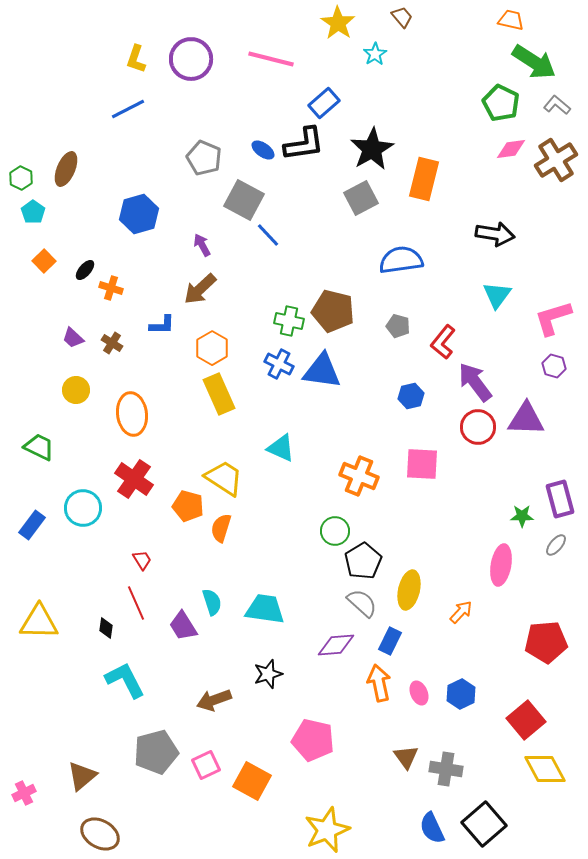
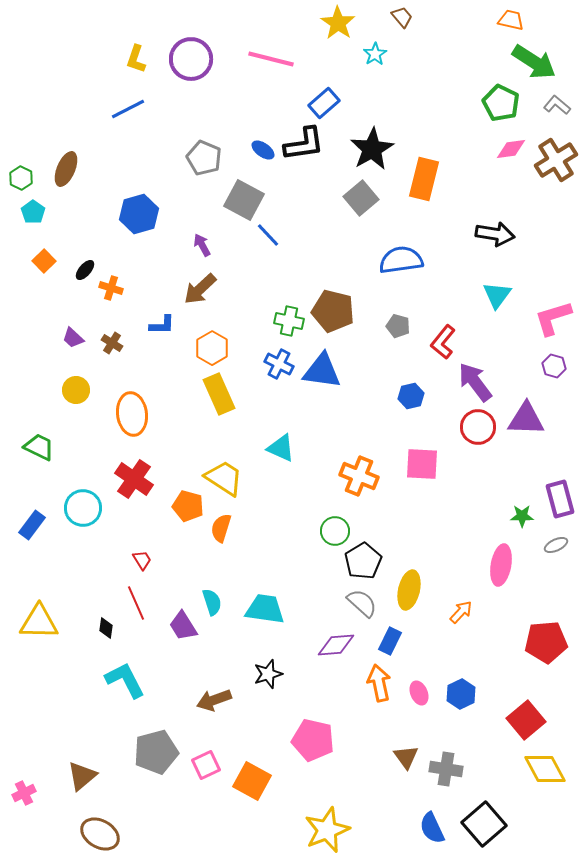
gray square at (361, 198): rotated 12 degrees counterclockwise
gray ellipse at (556, 545): rotated 25 degrees clockwise
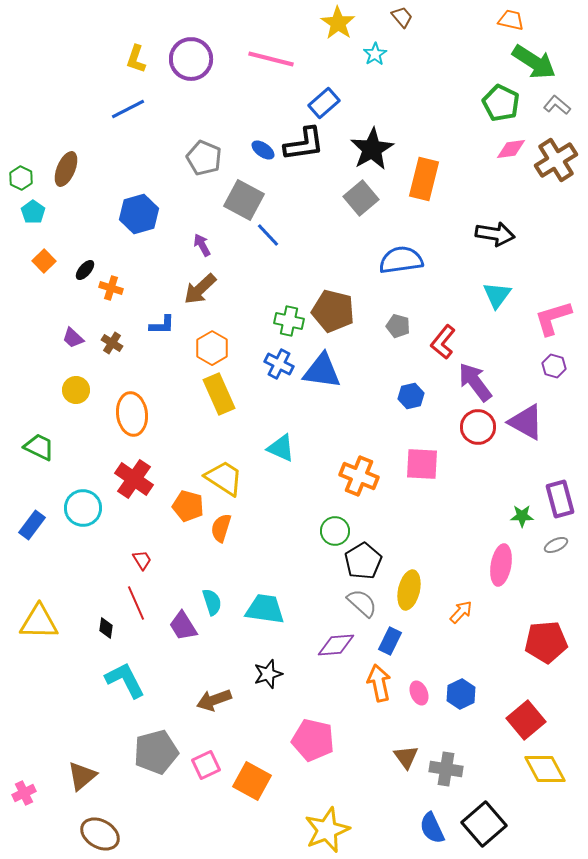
purple triangle at (526, 419): moved 3 px down; rotated 27 degrees clockwise
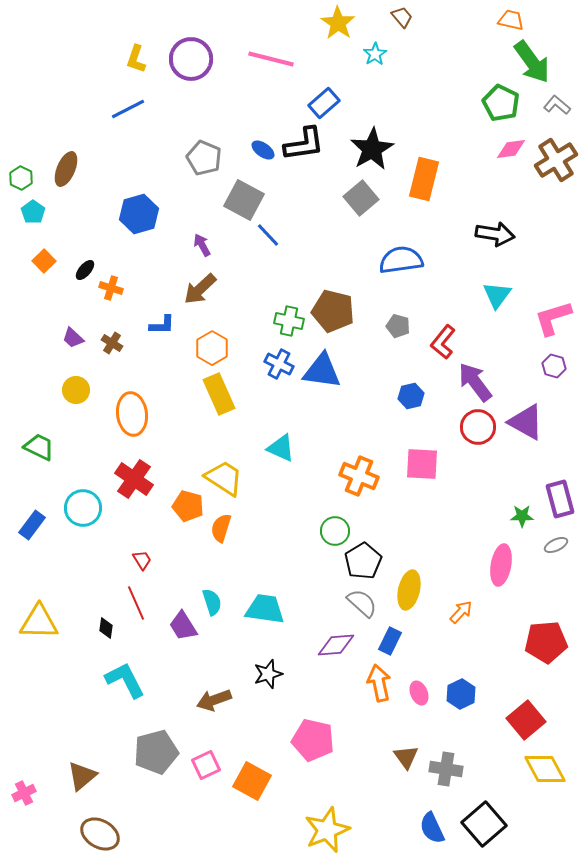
green arrow at (534, 62): moved 2 px left; rotated 21 degrees clockwise
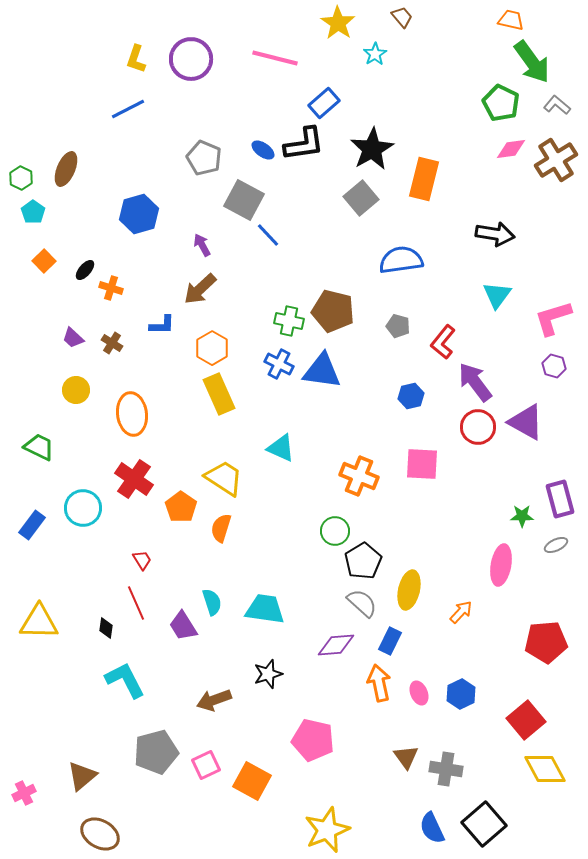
pink line at (271, 59): moved 4 px right, 1 px up
orange pentagon at (188, 506): moved 7 px left, 1 px down; rotated 20 degrees clockwise
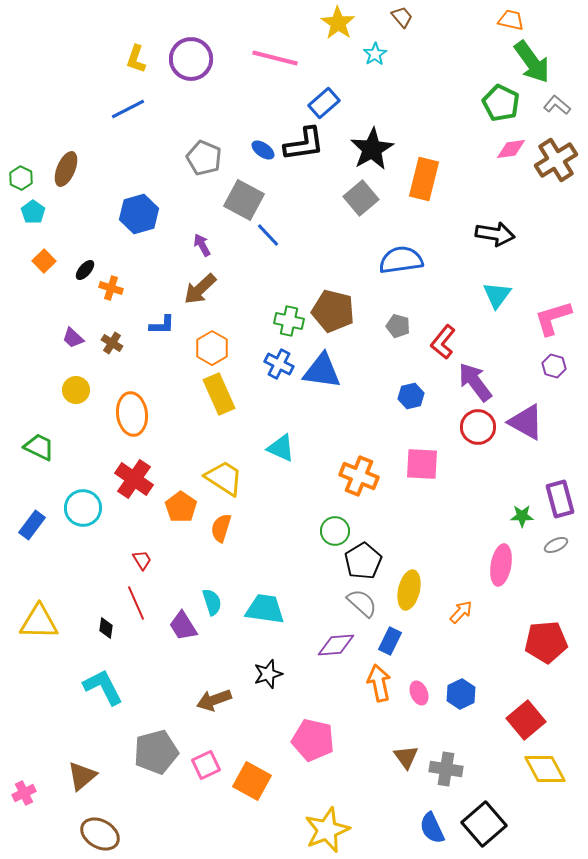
cyan L-shape at (125, 680): moved 22 px left, 7 px down
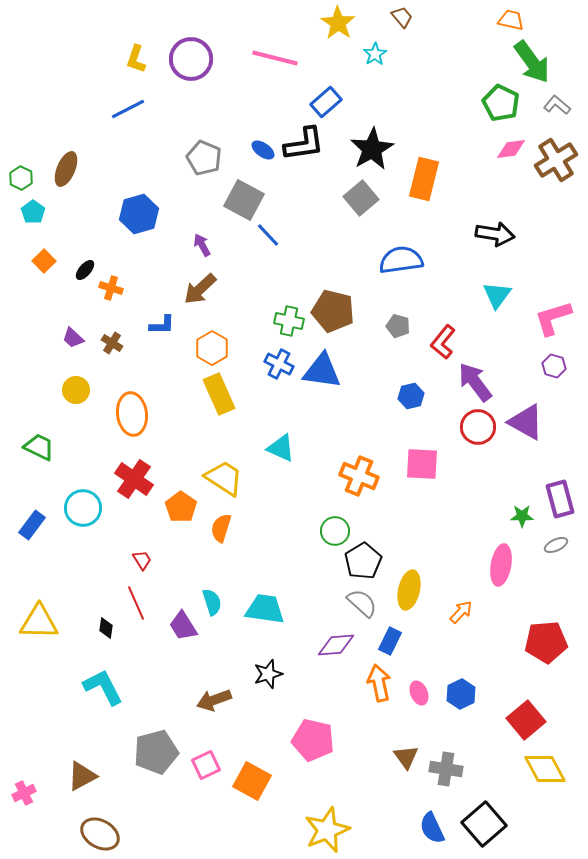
blue rectangle at (324, 103): moved 2 px right, 1 px up
brown triangle at (82, 776): rotated 12 degrees clockwise
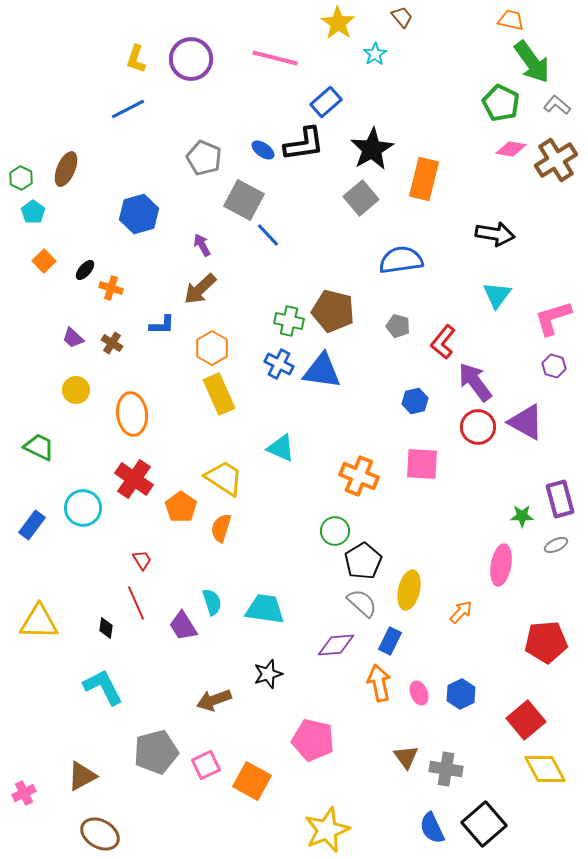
pink diamond at (511, 149): rotated 16 degrees clockwise
blue hexagon at (411, 396): moved 4 px right, 5 px down
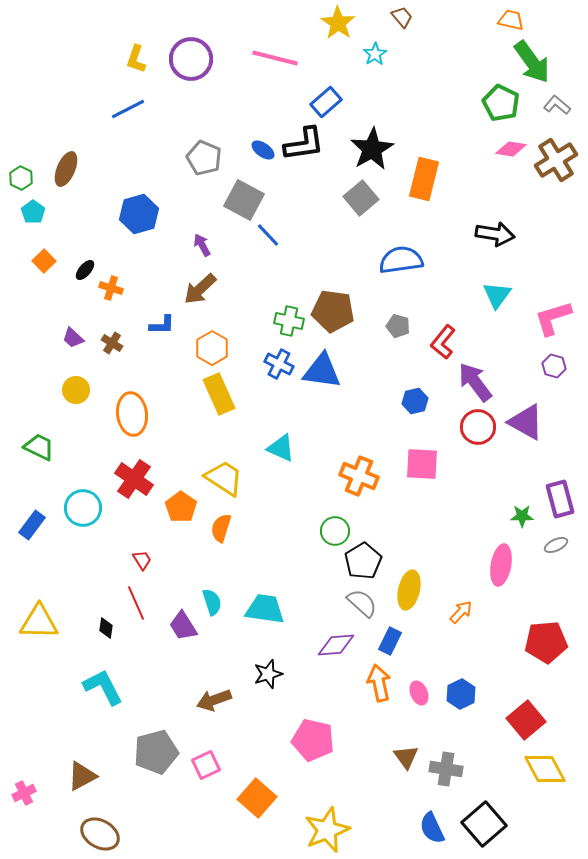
brown pentagon at (333, 311): rotated 6 degrees counterclockwise
orange square at (252, 781): moved 5 px right, 17 px down; rotated 12 degrees clockwise
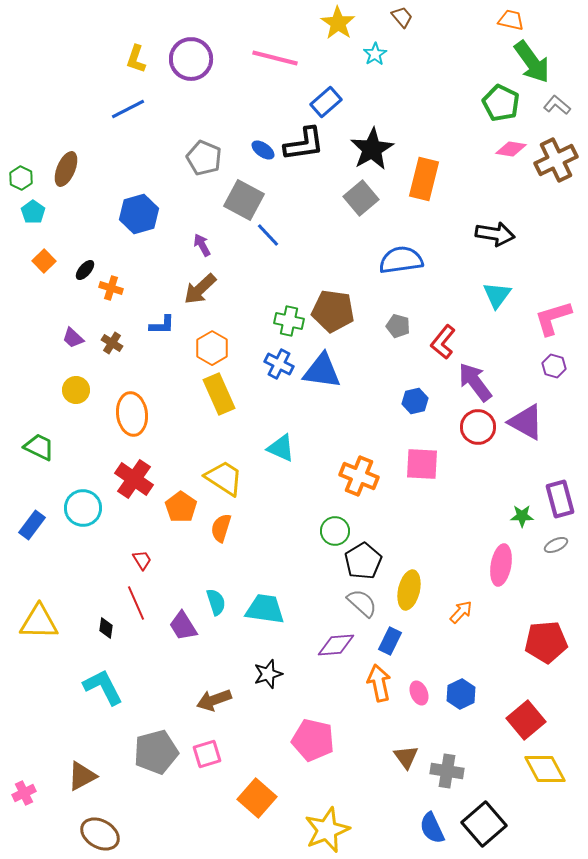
brown cross at (556, 160): rotated 6 degrees clockwise
cyan semicircle at (212, 602): moved 4 px right
pink square at (206, 765): moved 1 px right, 11 px up; rotated 8 degrees clockwise
gray cross at (446, 769): moved 1 px right, 2 px down
